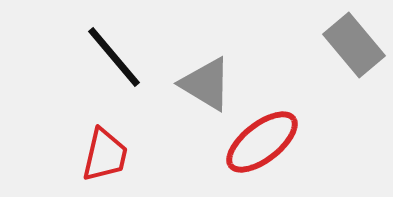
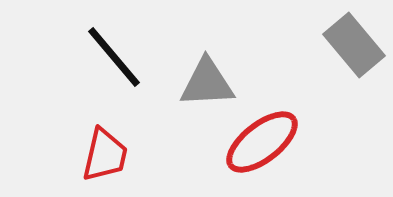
gray triangle: moved 1 px right, 1 px up; rotated 34 degrees counterclockwise
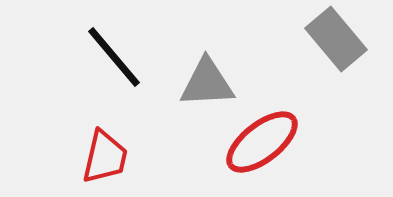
gray rectangle: moved 18 px left, 6 px up
red trapezoid: moved 2 px down
